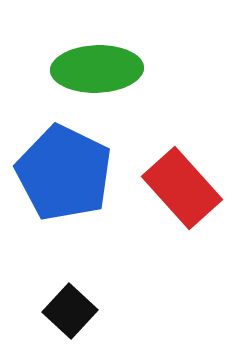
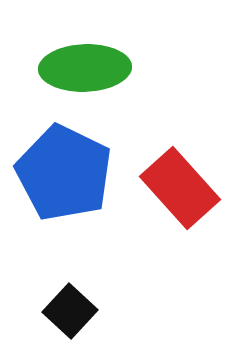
green ellipse: moved 12 px left, 1 px up
red rectangle: moved 2 px left
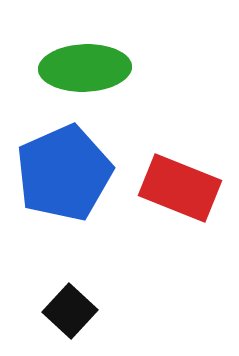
blue pentagon: rotated 22 degrees clockwise
red rectangle: rotated 26 degrees counterclockwise
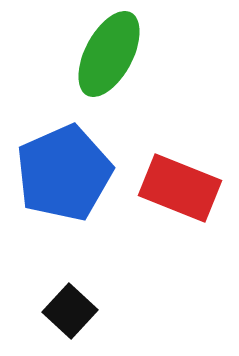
green ellipse: moved 24 px right, 14 px up; rotated 60 degrees counterclockwise
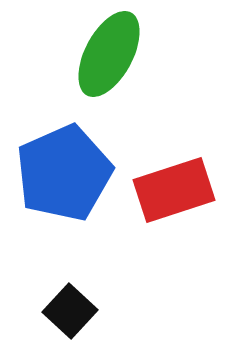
red rectangle: moved 6 px left, 2 px down; rotated 40 degrees counterclockwise
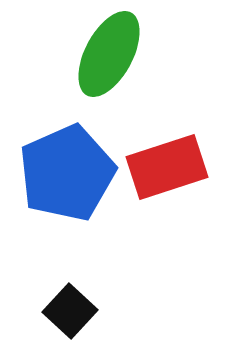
blue pentagon: moved 3 px right
red rectangle: moved 7 px left, 23 px up
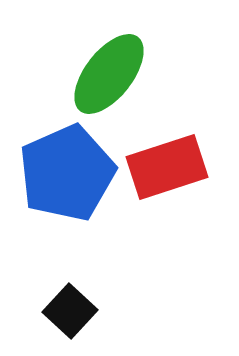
green ellipse: moved 20 px down; rotated 10 degrees clockwise
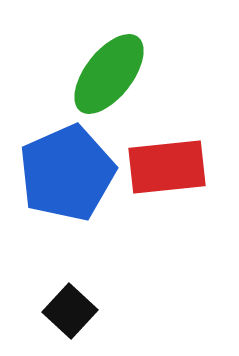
red rectangle: rotated 12 degrees clockwise
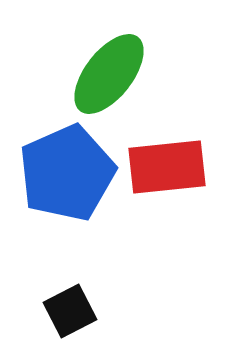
black square: rotated 20 degrees clockwise
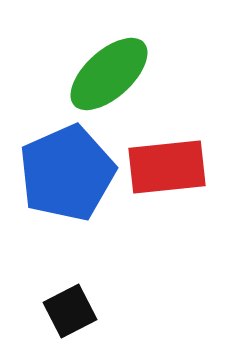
green ellipse: rotated 10 degrees clockwise
